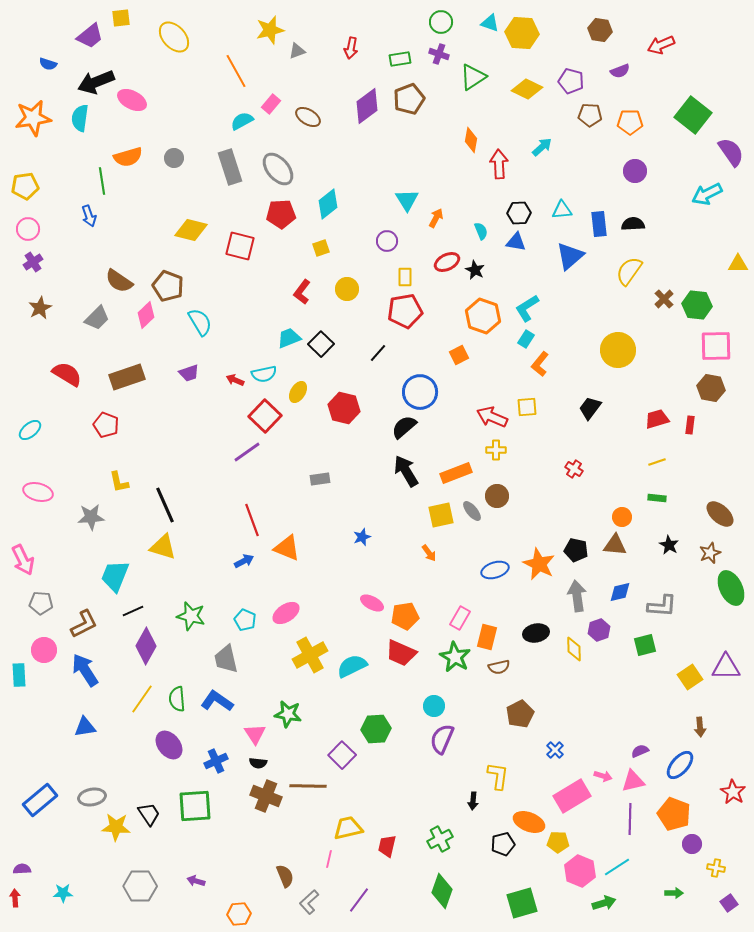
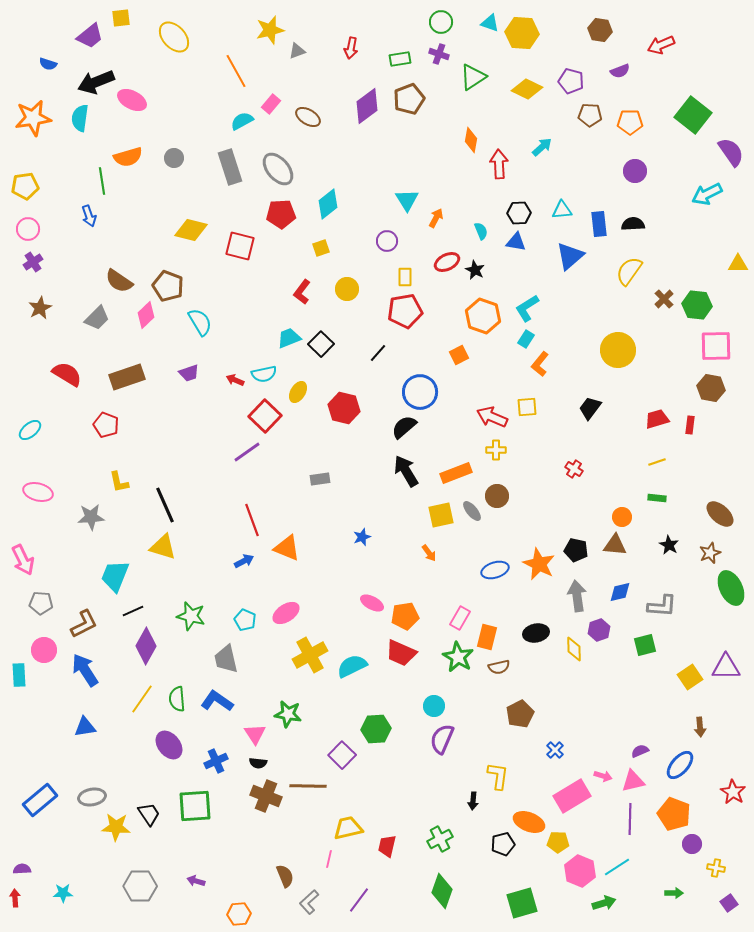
green star at (455, 657): moved 3 px right
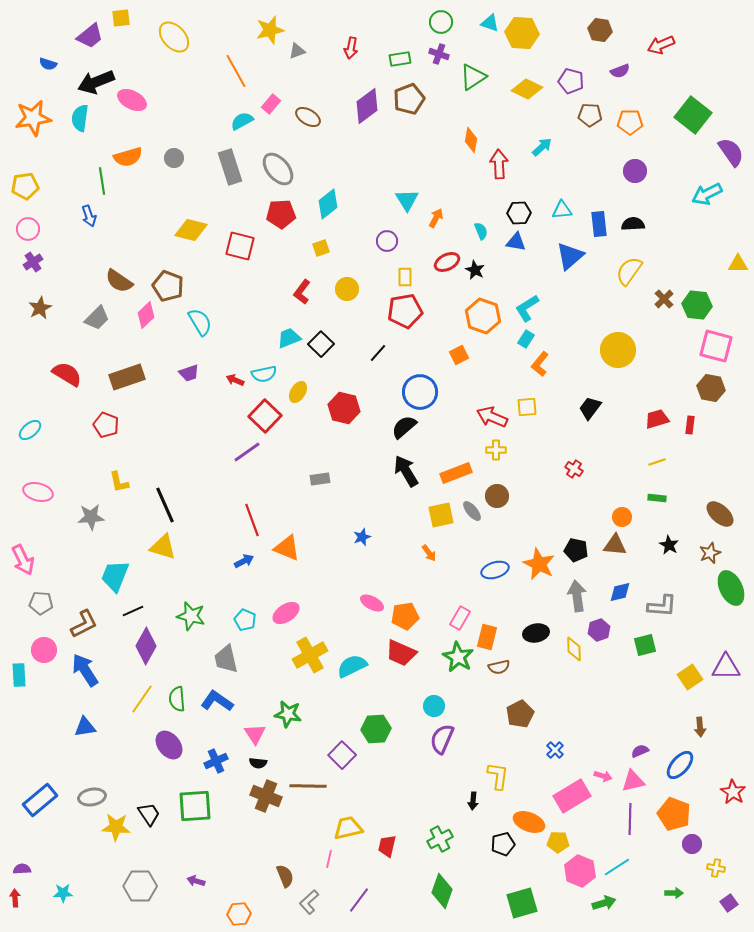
pink square at (716, 346): rotated 16 degrees clockwise
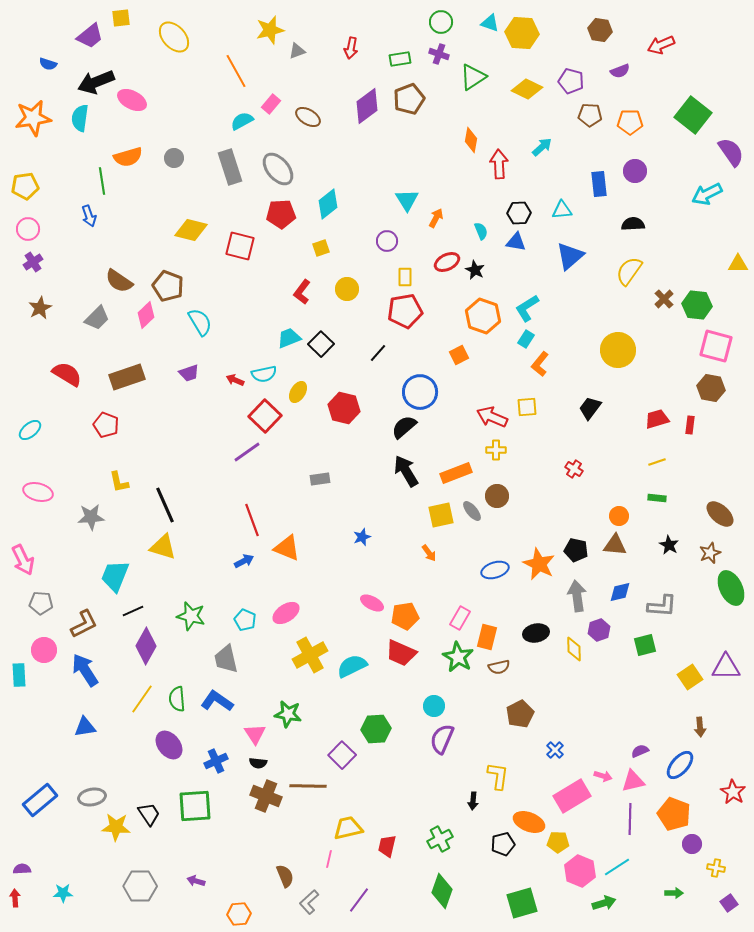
blue rectangle at (599, 224): moved 40 px up
orange circle at (622, 517): moved 3 px left, 1 px up
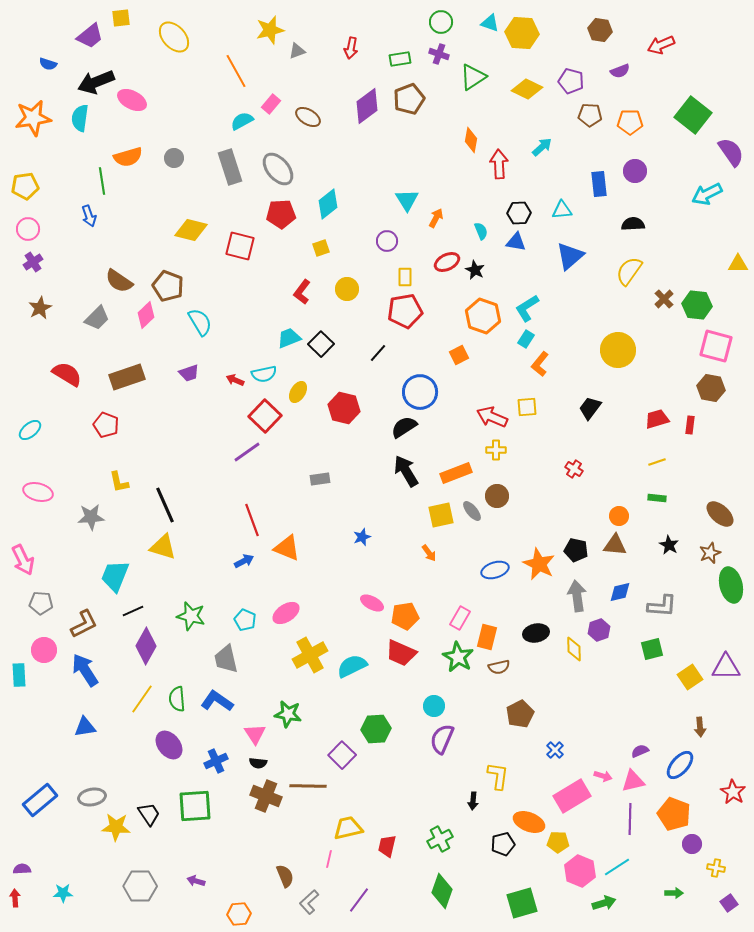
black semicircle at (404, 427): rotated 8 degrees clockwise
green ellipse at (731, 588): moved 3 px up; rotated 12 degrees clockwise
green square at (645, 645): moved 7 px right, 4 px down
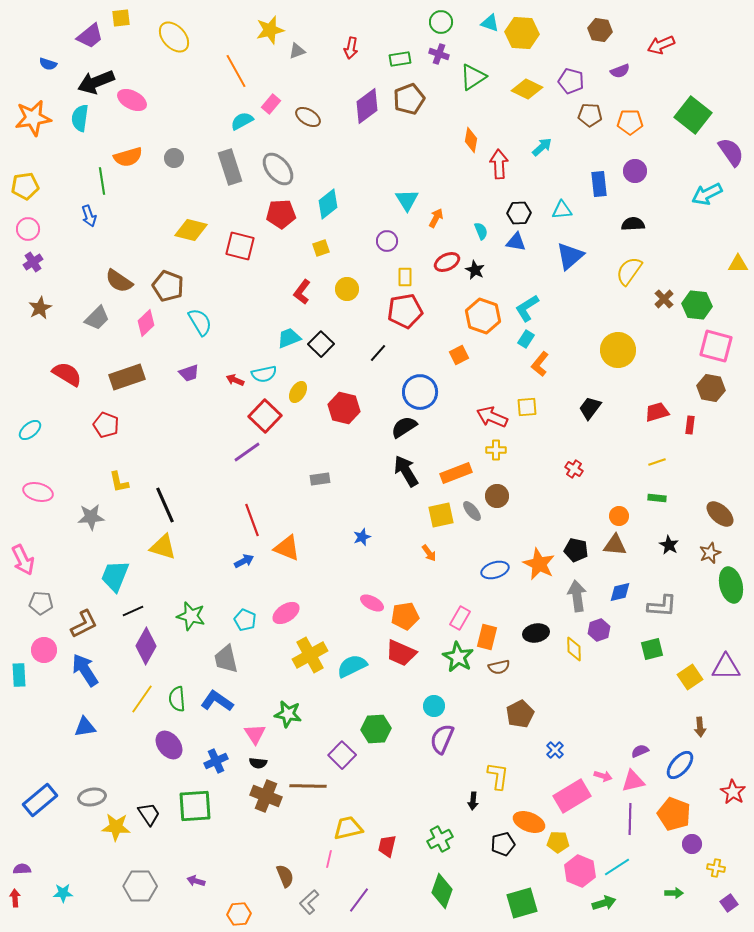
pink diamond at (146, 315): moved 8 px down
red trapezoid at (657, 419): moved 7 px up
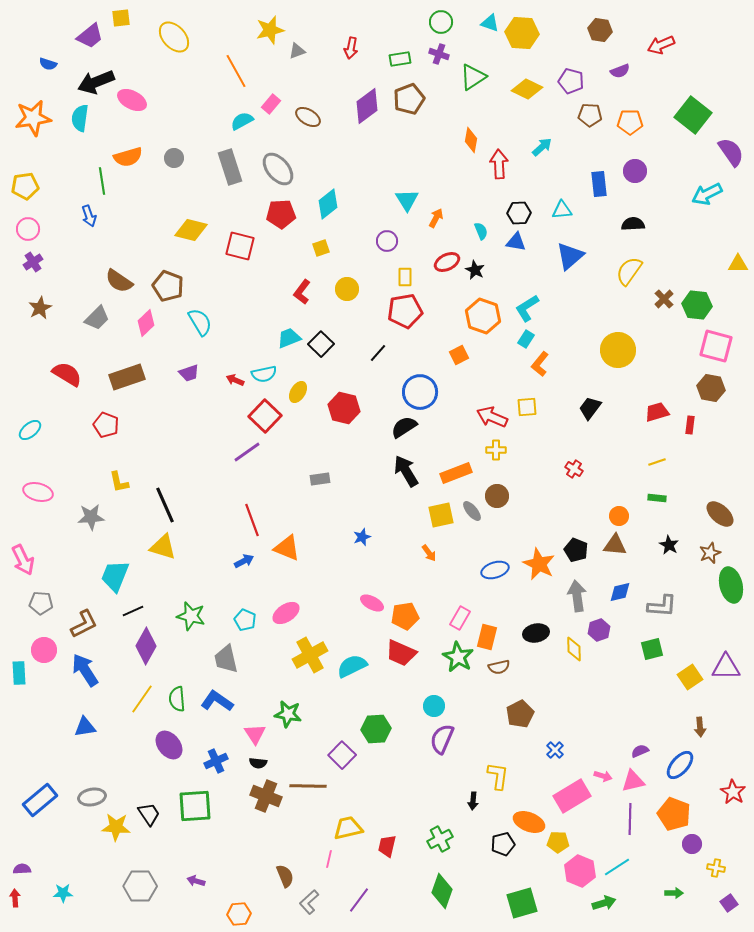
black pentagon at (576, 550): rotated 10 degrees clockwise
cyan rectangle at (19, 675): moved 2 px up
